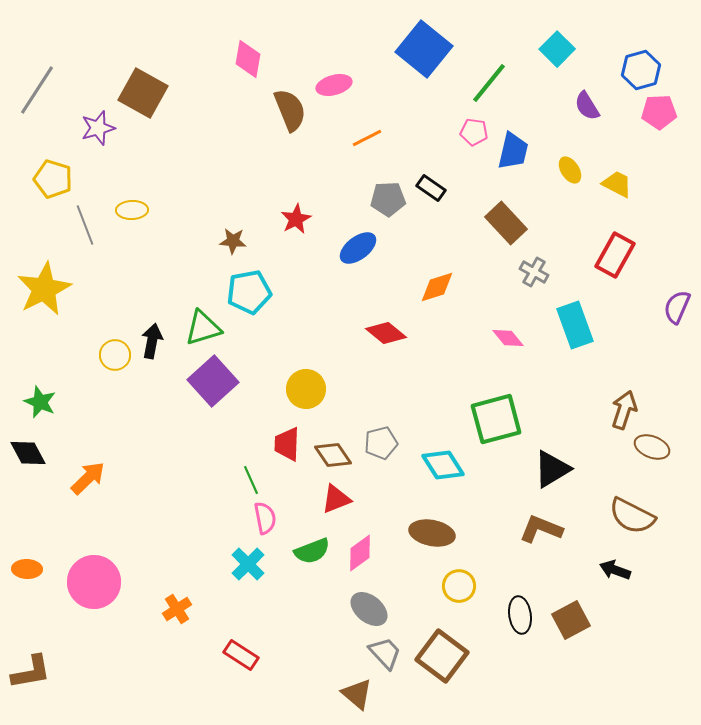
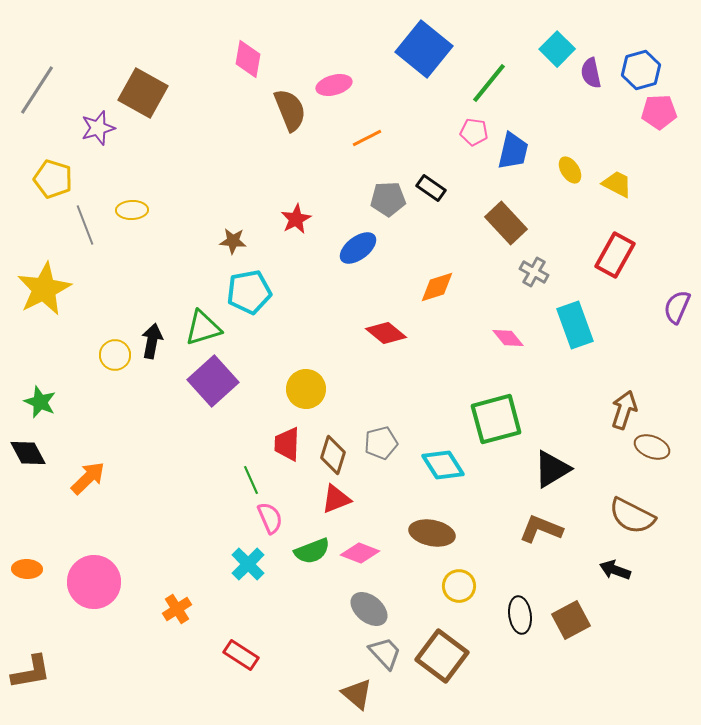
purple semicircle at (587, 106): moved 4 px right, 33 px up; rotated 20 degrees clockwise
brown diamond at (333, 455): rotated 51 degrees clockwise
pink semicircle at (265, 518): moved 5 px right; rotated 12 degrees counterclockwise
pink diamond at (360, 553): rotated 57 degrees clockwise
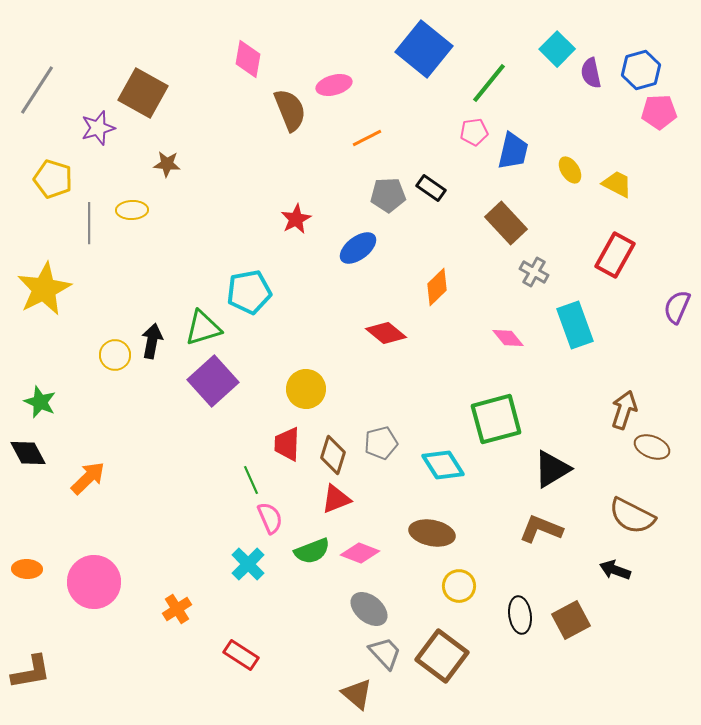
pink pentagon at (474, 132): rotated 16 degrees counterclockwise
gray pentagon at (388, 199): moved 4 px up
gray line at (85, 225): moved 4 px right, 2 px up; rotated 21 degrees clockwise
brown star at (233, 241): moved 66 px left, 77 px up
orange diamond at (437, 287): rotated 27 degrees counterclockwise
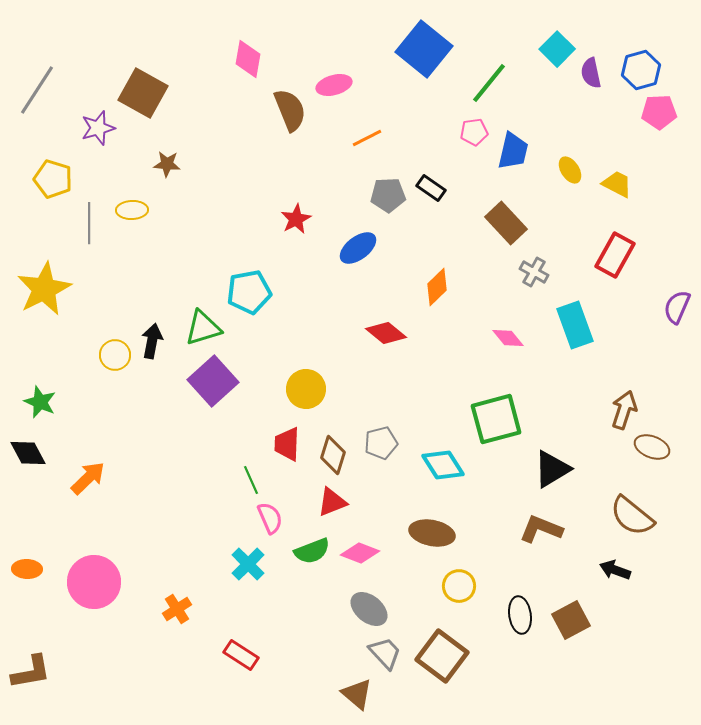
red triangle at (336, 499): moved 4 px left, 3 px down
brown semicircle at (632, 516): rotated 12 degrees clockwise
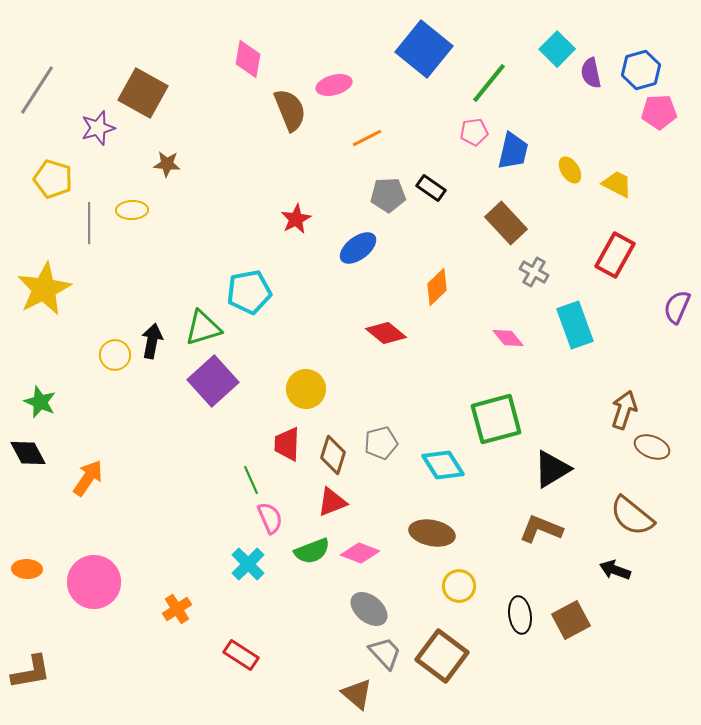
orange arrow at (88, 478): rotated 12 degrees counterclockwise
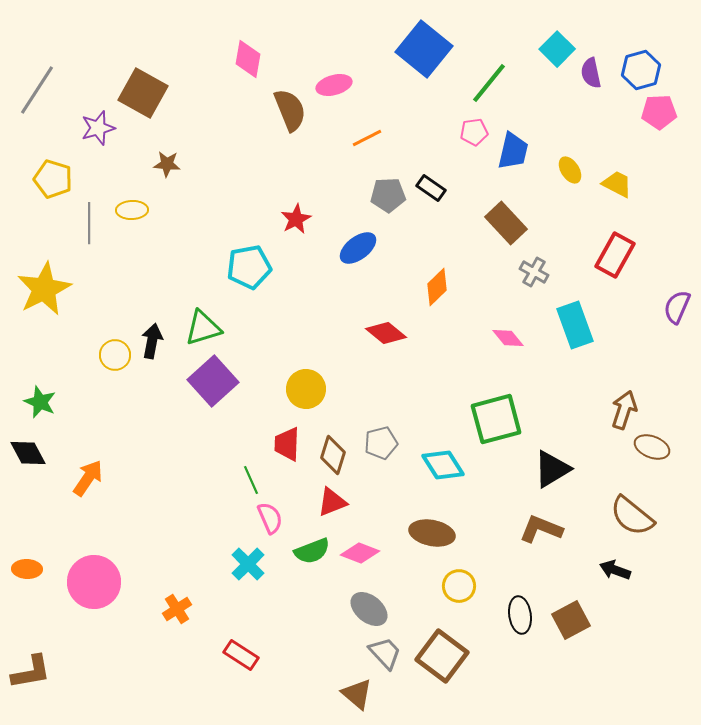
cyan pentagon at (249, 292): moved 25 px up
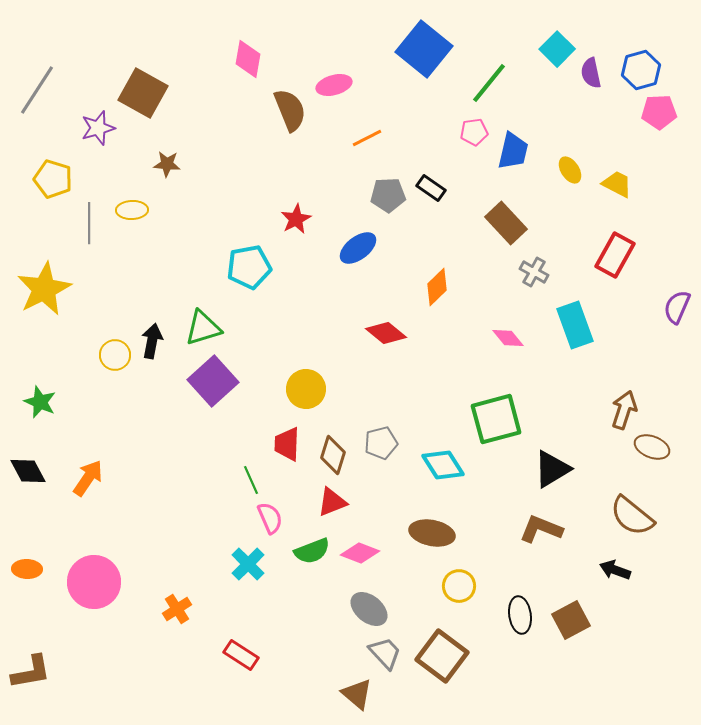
black diamond at (28, 453): moved 18 px down
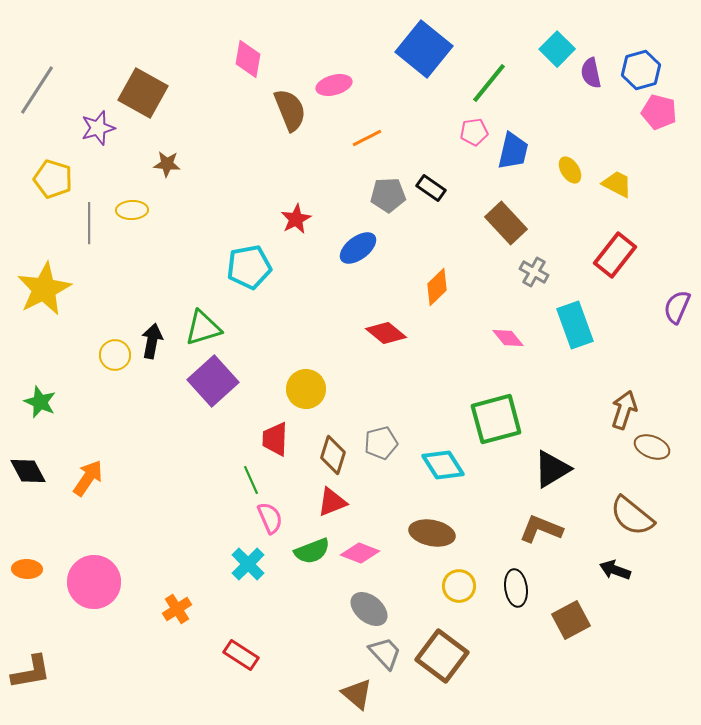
pink pentagon at (659, 112): rotated 16 degrees clockwise
red rectangle at (615, 255): rotated 9 degrees clockwise
red trapezoid at (287, 444): moved 12 px left, 5 px up
black ellipse at (520, 615): moved 4 px left, 27 px up
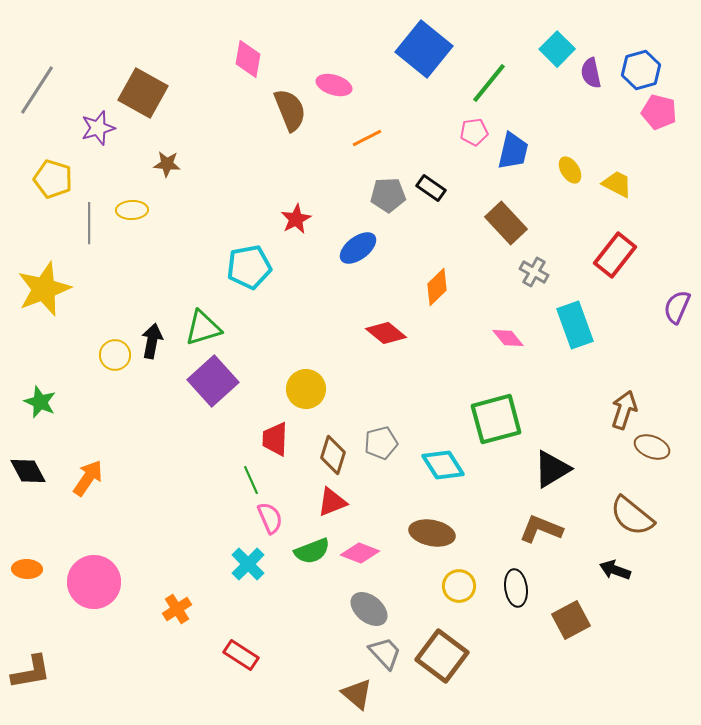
pink ellipse at (334, 85): rotated 32 degrees clockwise
yellow star at (44, 289): rotated 6 degrees clockwise
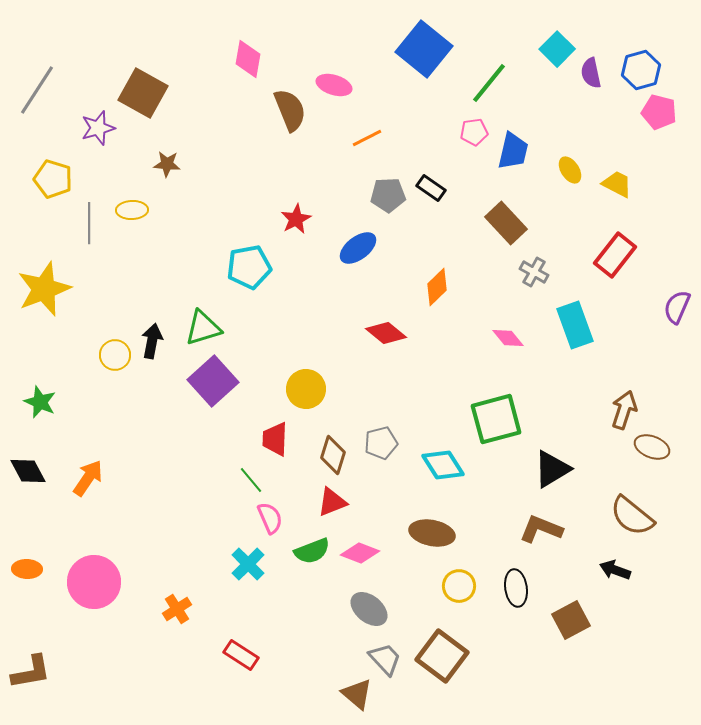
green line at (251, 480): rotated 16 degrees counterclockwise
gray trapezoid at (385, 653): moved 6 px down
